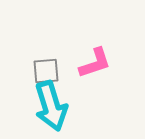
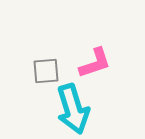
cyan arrow: moved 22 px right, 3 px down
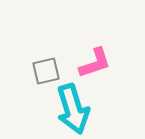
gray square: rotated 8 degrees counterclockwise
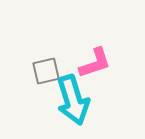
cyan arrow: moved 9 px up
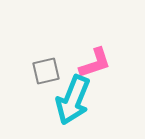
cyan arrow: rotated 39 degrees clockwise
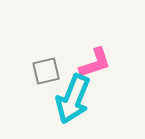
cyan arrow: moved 1 px up
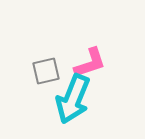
pink L-shape: moved 5 px left
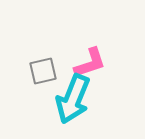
gray square: moved 3 px left
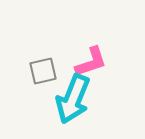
pink L-shape: moved 1 px right, 1 px up
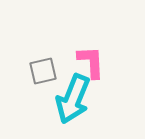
pink L-shape: rotated 75 degrees counterclockwise
